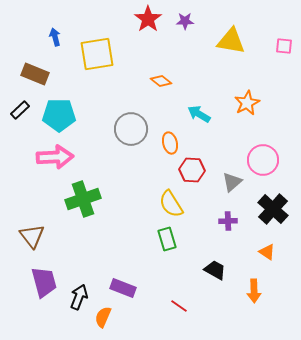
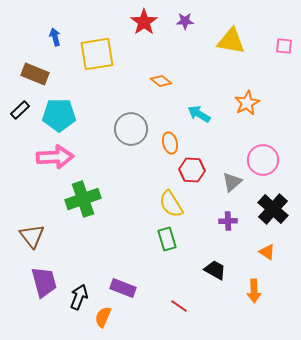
red star: moved 4 px left, 3 px down
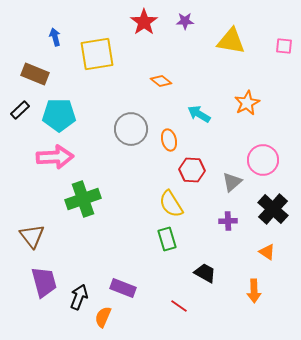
orange ellipse: moved 1 px left, 3 px up
black trapezoid: moved 10 px left, 3 px down
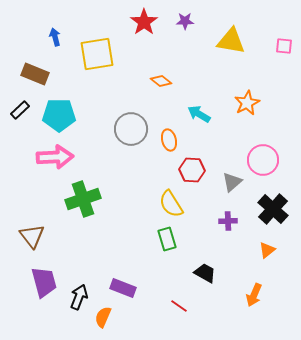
orange triangle: moved 2 px up; rotated 48 degrees clockwise
orange arrow: moved 4 px down; rotated 25 degrees clockwise
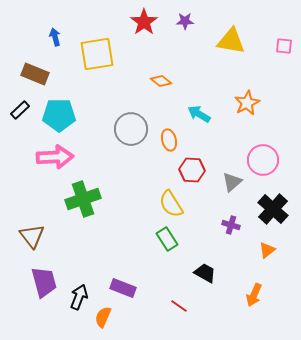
purple cross: moved 3 px right, 4 px down; rotated 18 degrees clockwise
green rectangle: rotated 15 degrees counterclockwise
